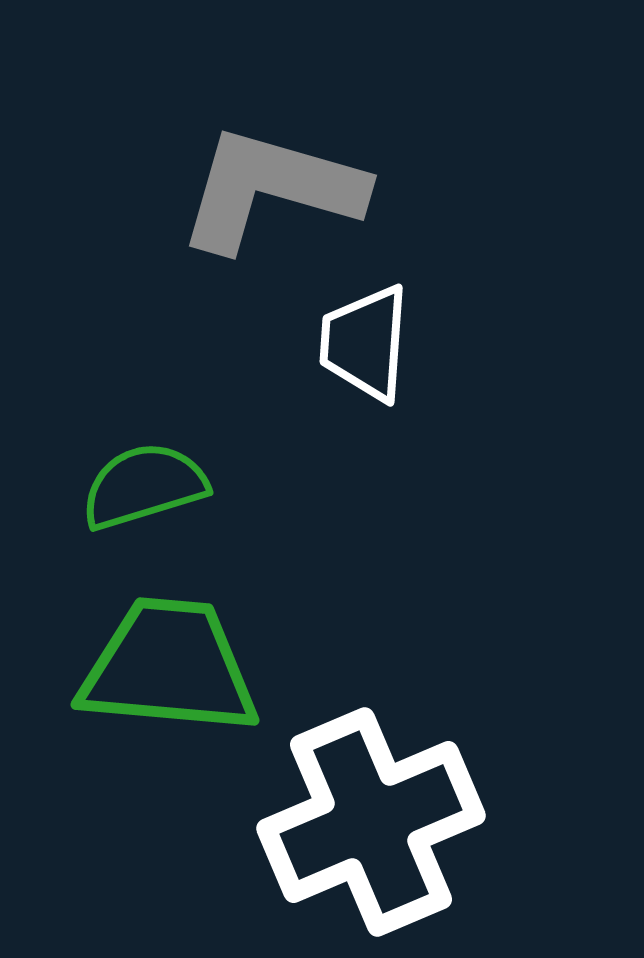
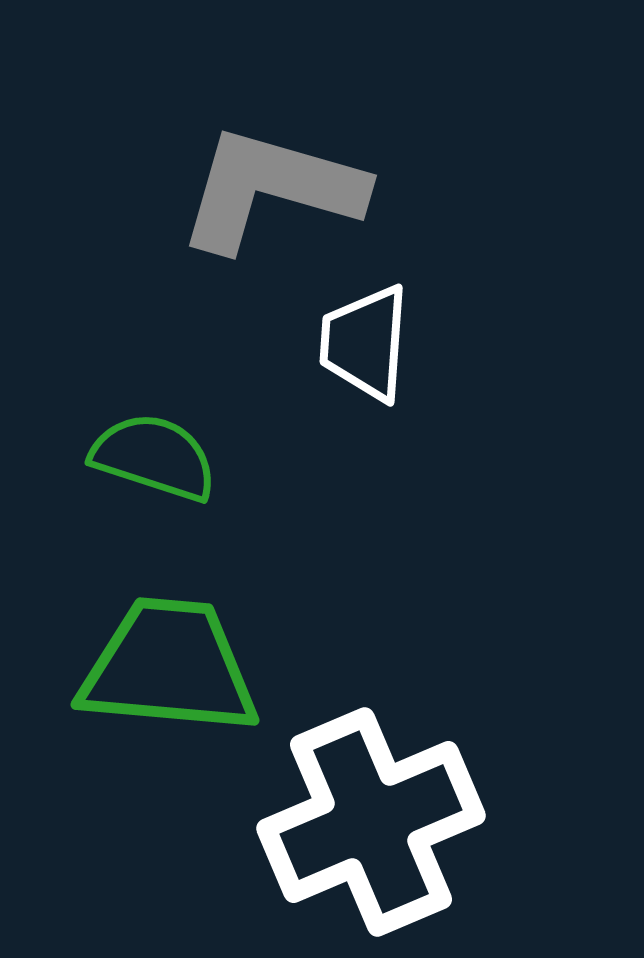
green semicircle: moved 10 px right, 29 px up; rotated 35 degrees clockwise
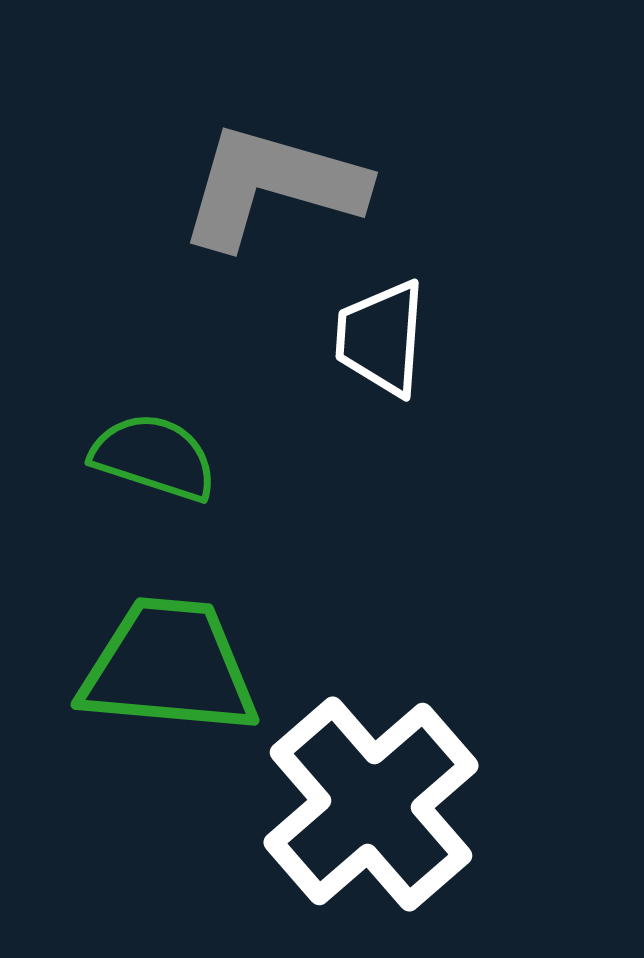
gray L-shape: moved 1 px right, 3 px up
white trapezoid: moved 16 px right, 5 px up
white cross: moved 18 px up; rotated 18 degrees counterclockwise
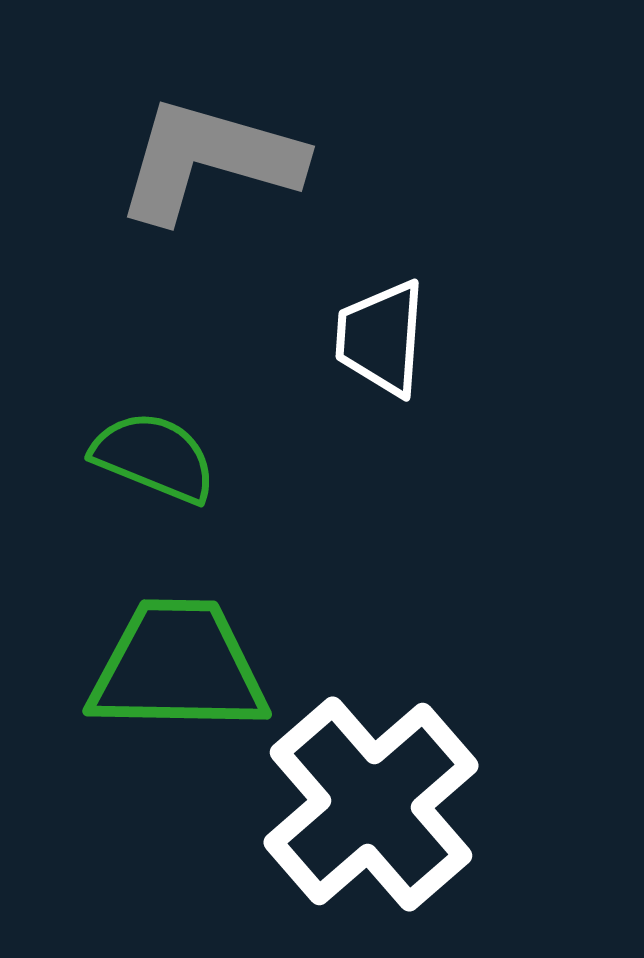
gray L-shape: moved 63 px left, 26 px up
green semicircle: rotated 4 degrees clockwise
green trapezoid: moved 9 px right; rotated 4 degrees counterclockwise
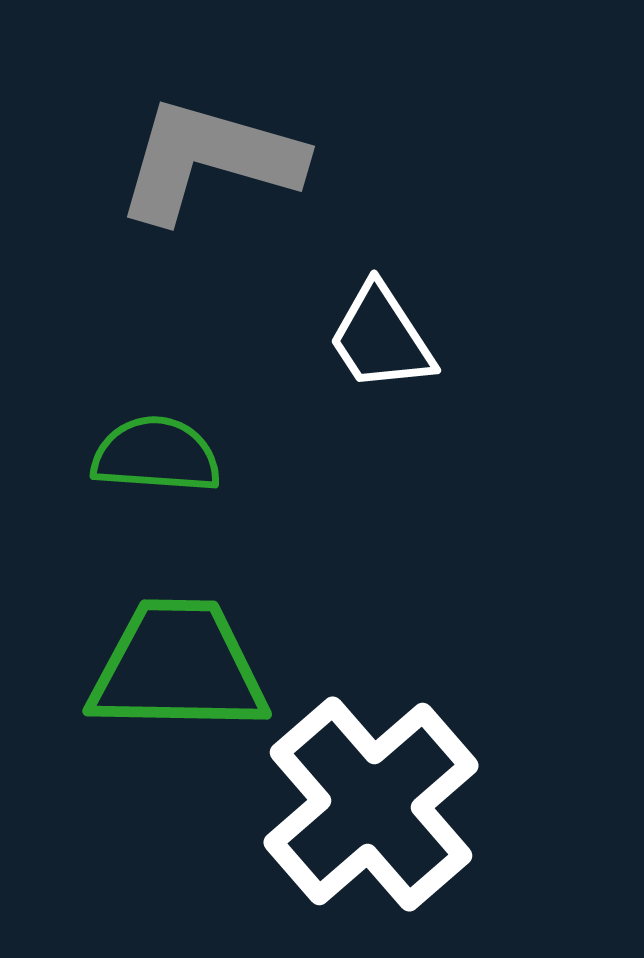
white trapezoid: rotated 37 degrees counterclockwise
green semicircle: moved 2 px right, 2 px up; rotated 18 degrees counterclockwise
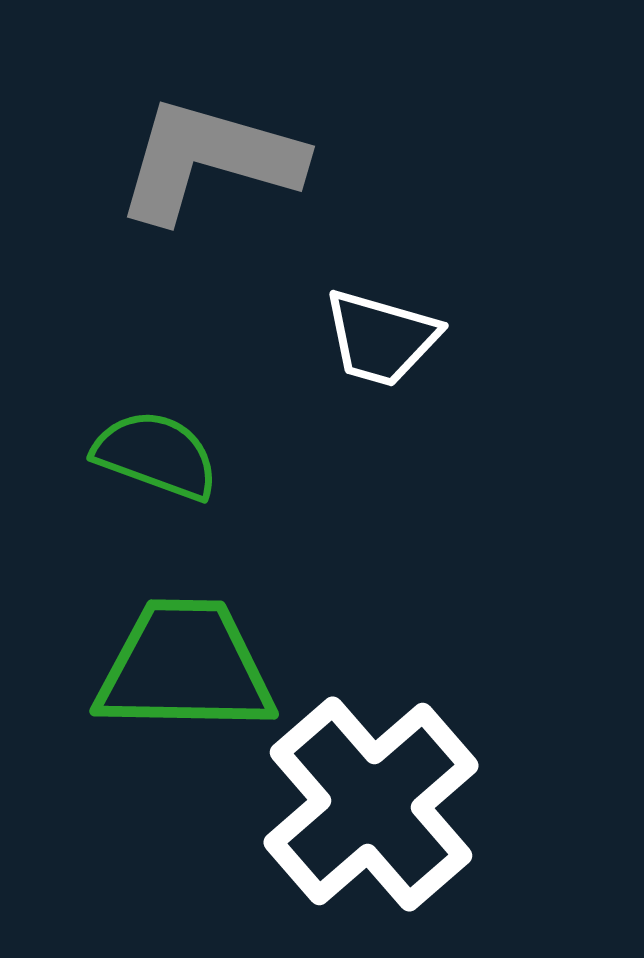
white trapezoid: rotated 41 degrees counterclockwise
green semicircle: rotated 16 degrees clockwise
green trapezoid: moved 7 px right
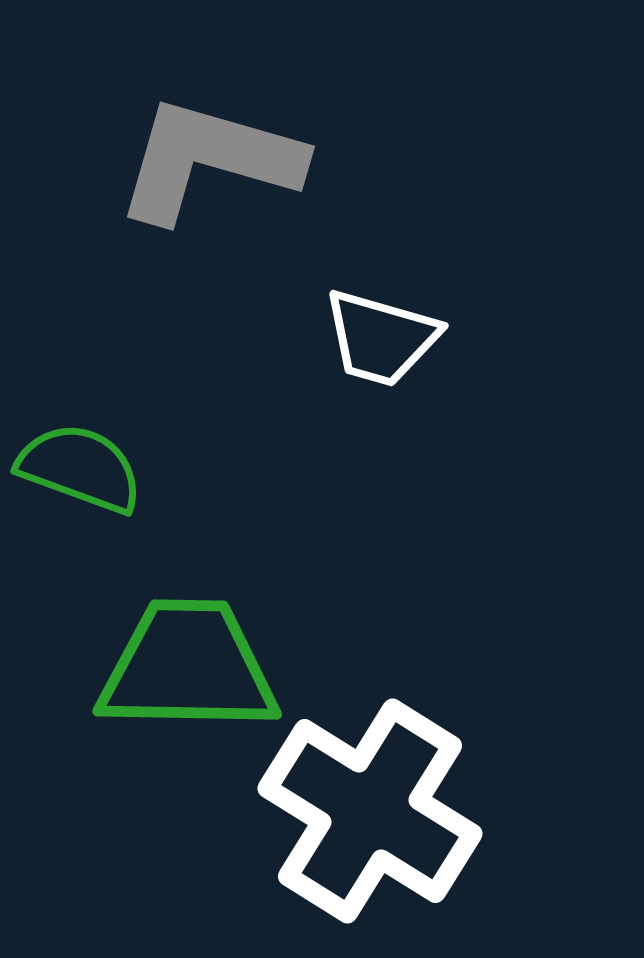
green semicircle: moved 76 px left, 13 px down
green trapezoid: moved 3 px right
white cross: moved 1 px left, 7 px down; rotated 17 degrees counterclockwise
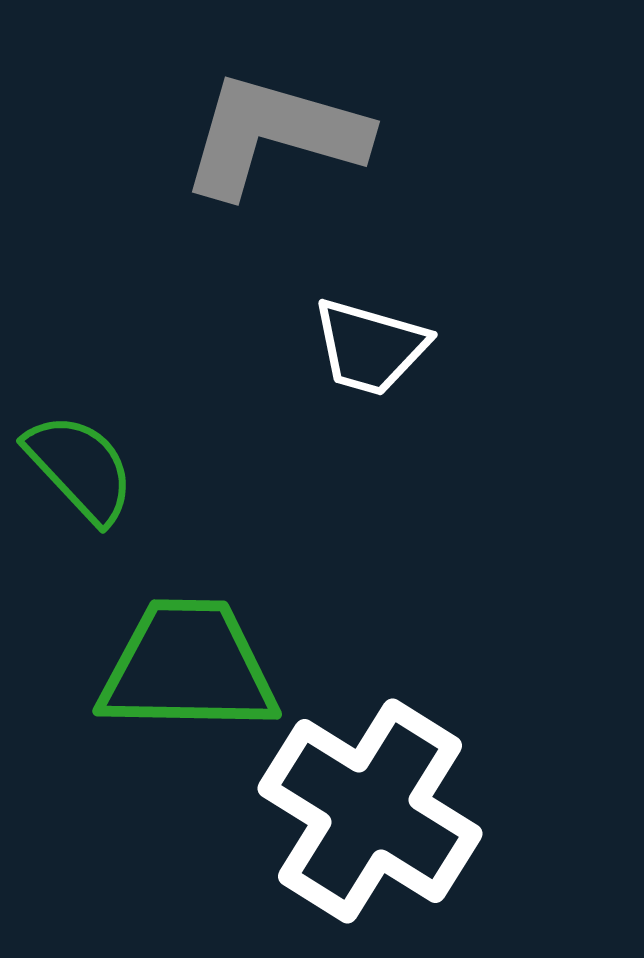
gray L-shape: moved 65 px right, 25 px up
white trapezoid: moved 11 px left, 9 px down
green semicircle: rotated 27 degrees clockwise
